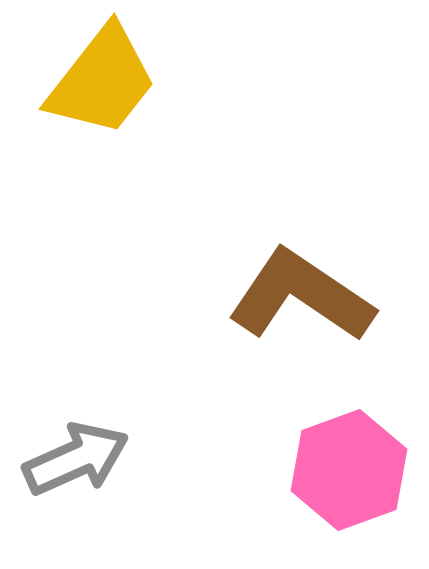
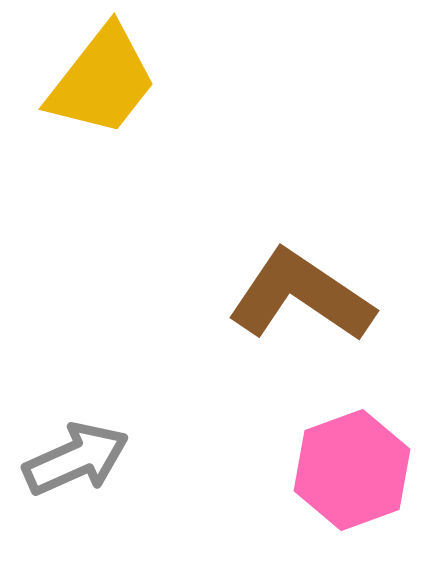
pink hexagon: moved 3 px right
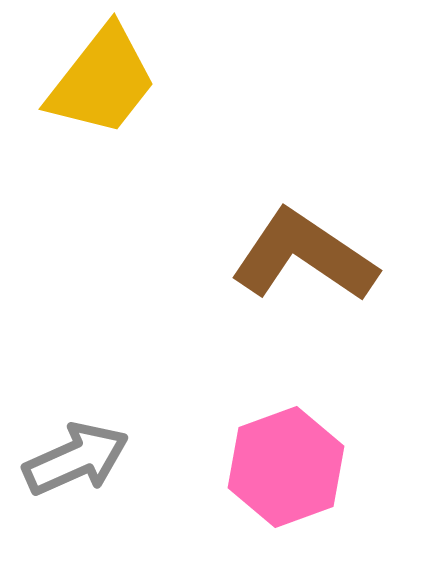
brown L-shape: moved 3 px right, 40 px up
pink hexagon: moved 66 px left, 3 px up
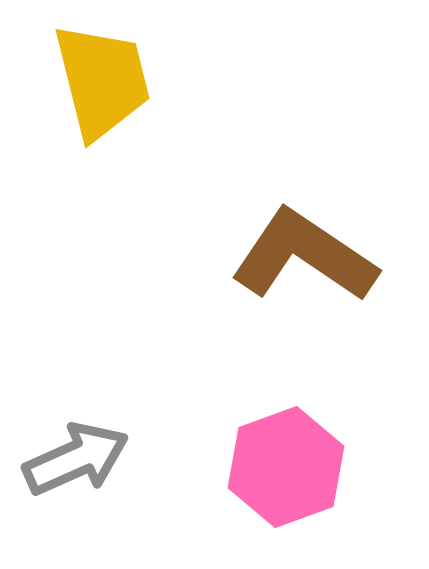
yellow trapezoid: rotated 52 degrees counterclockwise
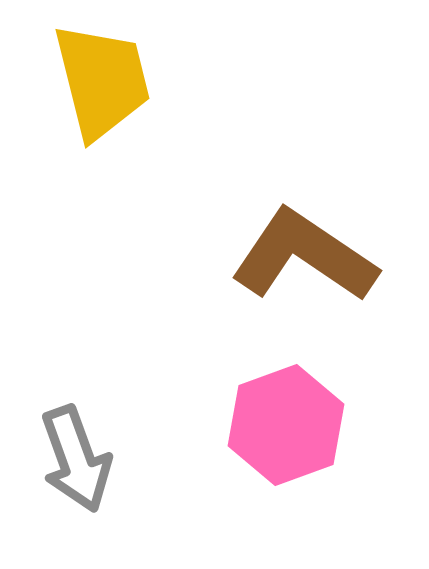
gray arrow: rotated 94 degrees clockwise
pink hexagon: moved 42 px up
